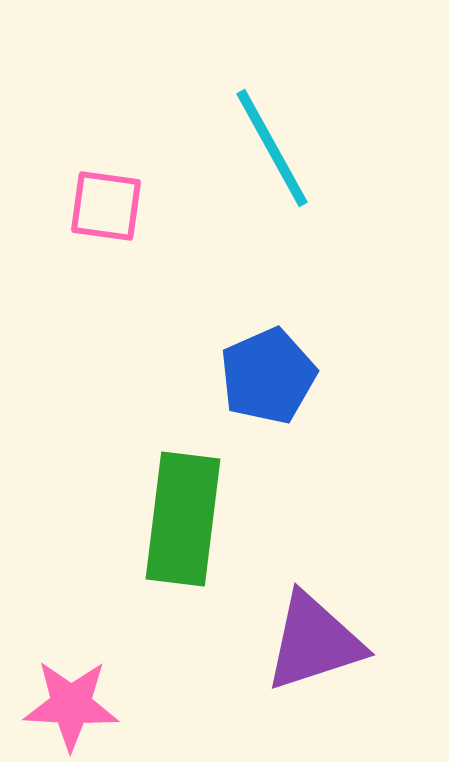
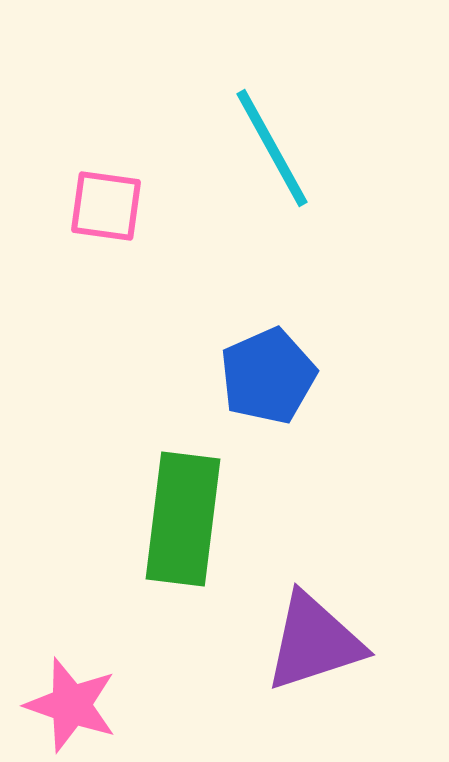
pink star: rotated 16 degrees clockwise
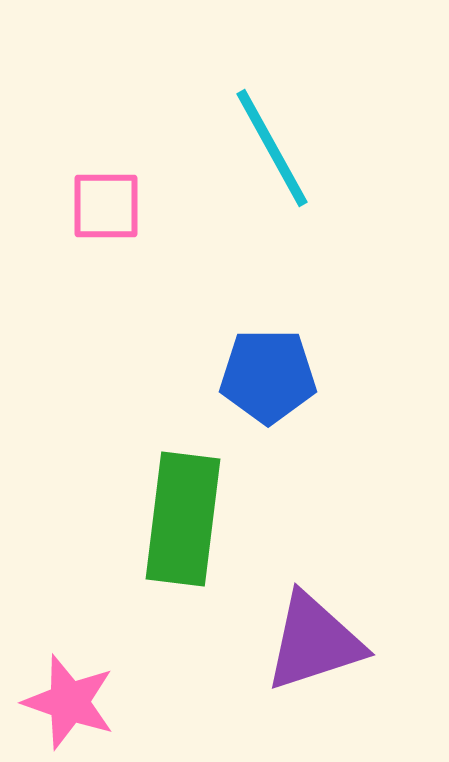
pink square: rotated 8 degrees counterclockwise
blue pentagon: rotated 24 degrees clockwise
pink star: moved 2 px left, 3 px up
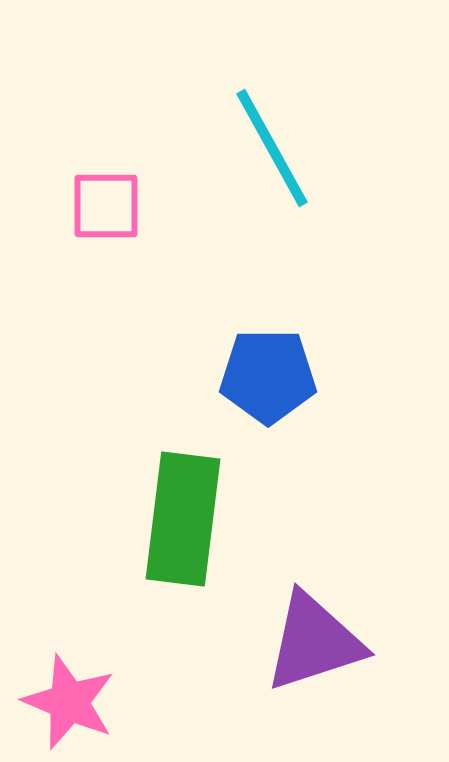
pink star: rotated 4 degrees clockwise
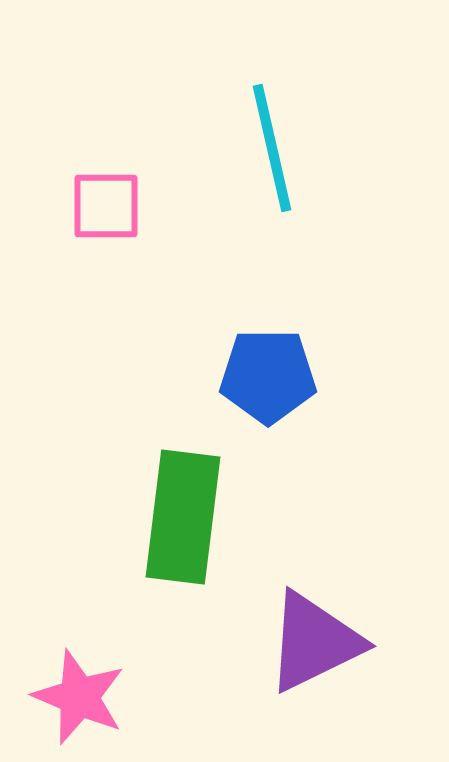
cyan line: rotated 16 degrees clockwise
green rectangle: moved 2 px up
purple triangle: rotated 8 degrees counterclockwise
pink star: moved 10 px right, 5 px up
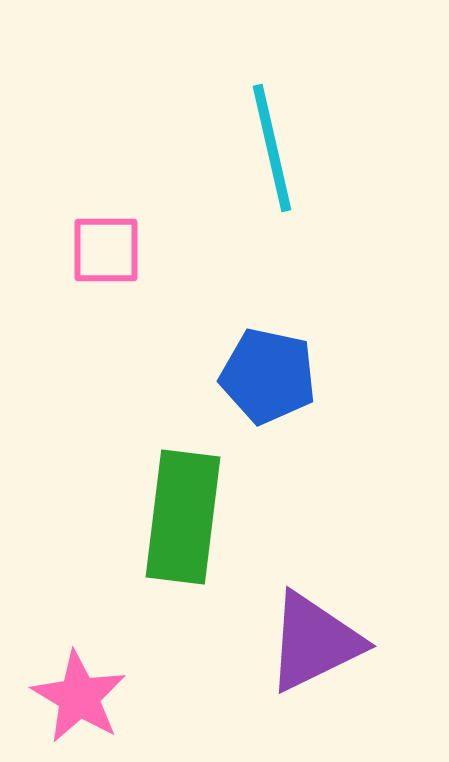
pink square: moved 44 px down
blue pentagon: rotated 12 degrees clockwise
pink star: rotated 8 degrees clockwise
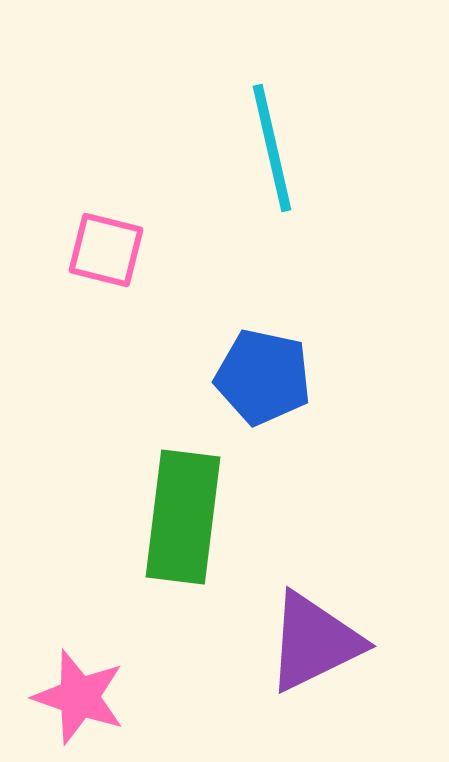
pink square: rotated 14 degrees clockwise
blue pentagon: moved 5 px left, 1 px down
pink star: rotated 12 degrees counterclockwise
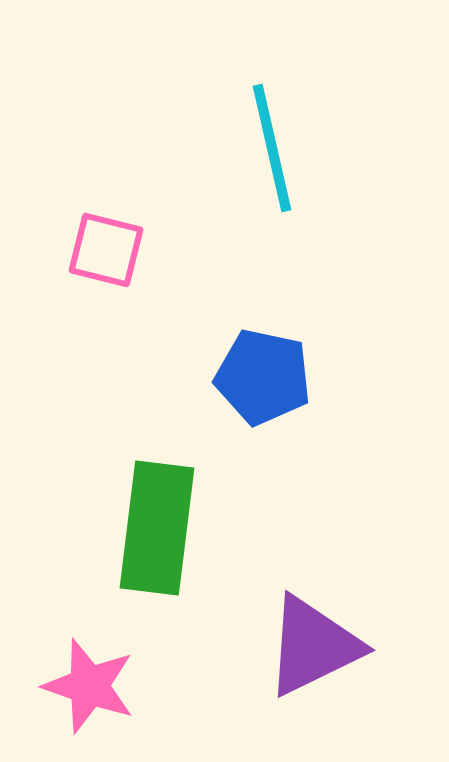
green rectangle: moved 26 px left, 11 px down
purple triangle: moved 1 px left, 4 px down
pink star: moved 10 px right, 11 px up
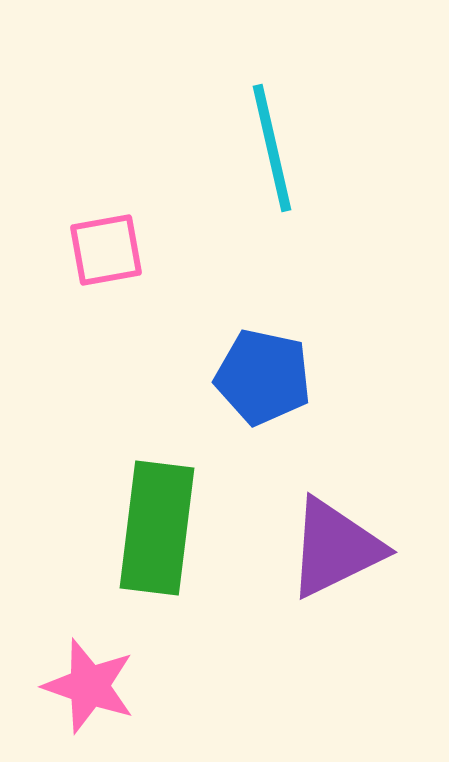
pink square: rotated 24 degrees counterclockwise
purple triangle: moved 22 px right, 98 px up
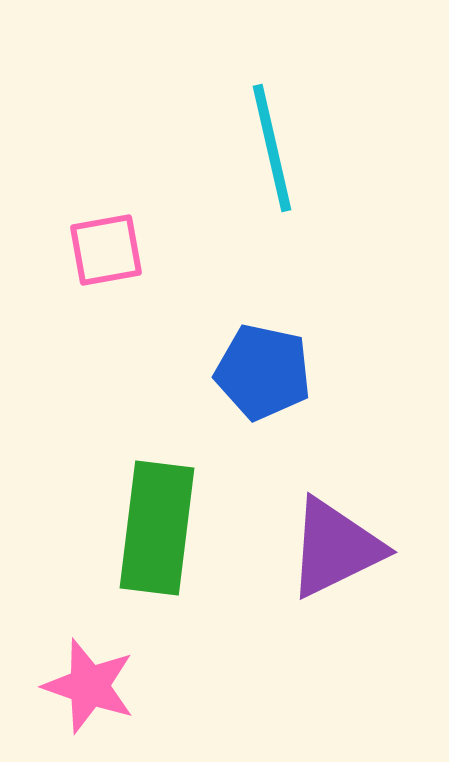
blue pentagon: moved 5 px up
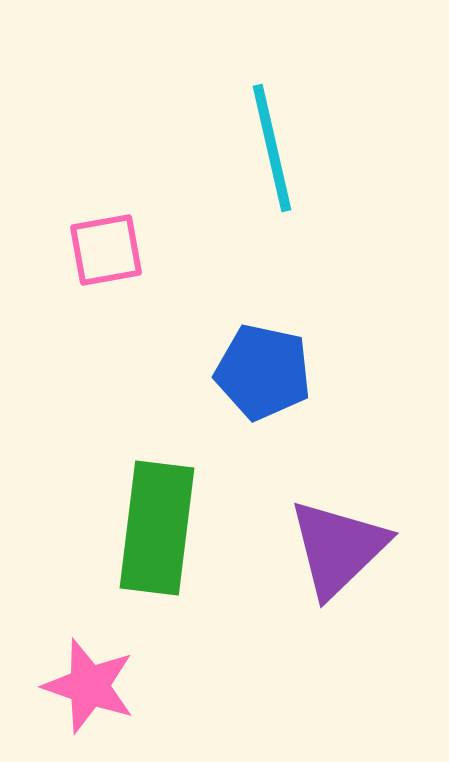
purple triangle: moved 3 px right; rotated 18 degrees counterclockwise
